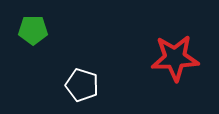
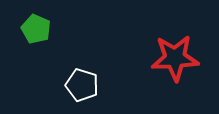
green pentagon: moved 3 px right, 1 px up; rotated 24 degrees clockwise
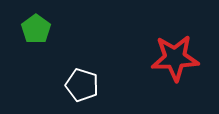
green pentagon: rotated 12 degrees clockwise
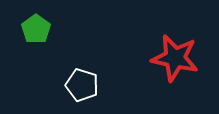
red star: rotated 15 degrees clockwise
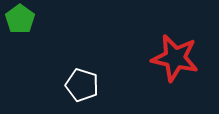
green pentagon: moved 16 px left, 10 px up
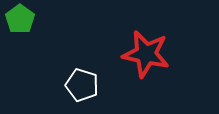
red star: moved 29 px left, 4 px up
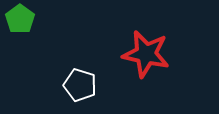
white pentagon: moved 2 px left
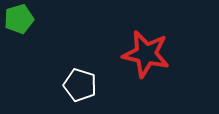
green pentagon: moved 1 px left; rotated 20 degrees clockwise
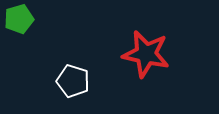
white pentagon: moved 7 px left, 4 px up
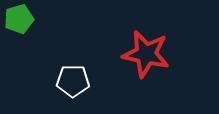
white pentagon: rotated 16 degrees counterclockwise
